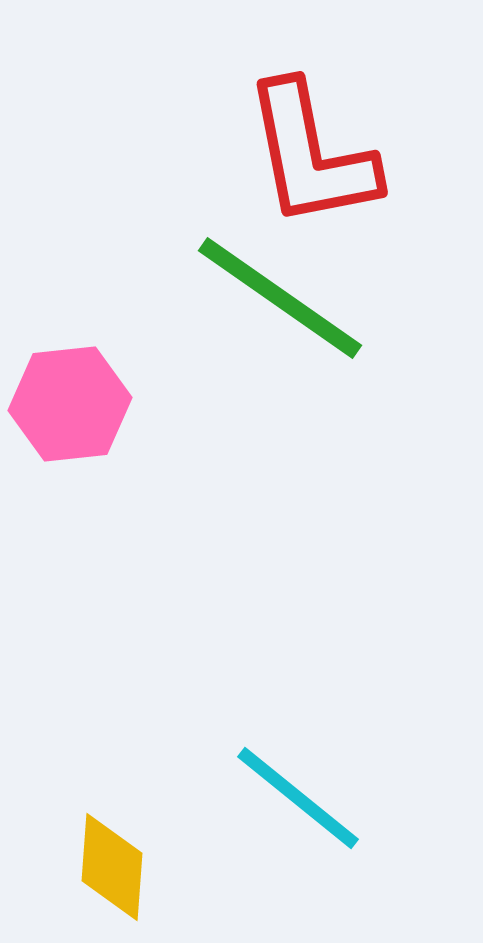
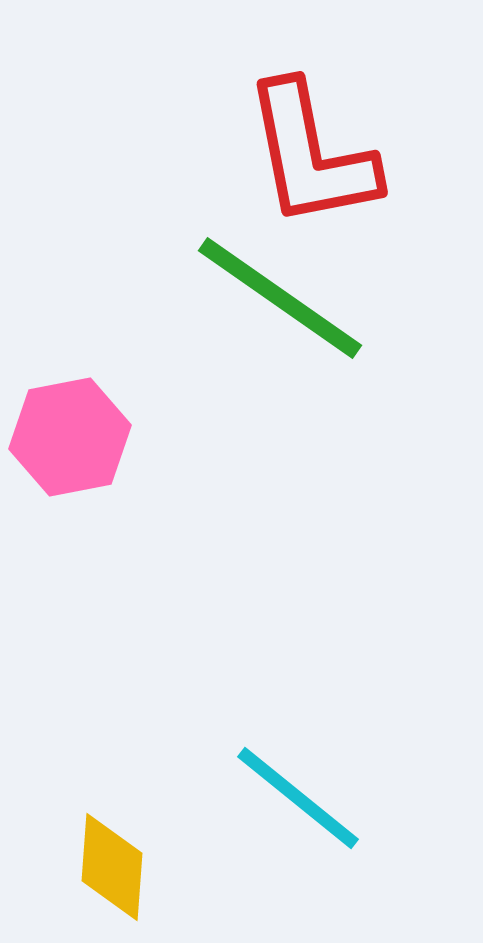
pink hexagon: moved 33 px down; rotated 5 degrees counterclockwise
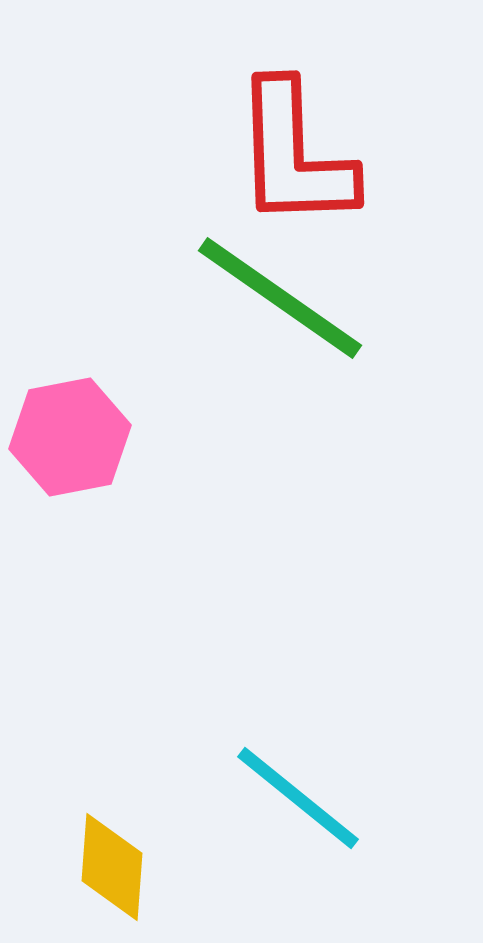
red L-shape: moved 17 px left; rotated 9 degrees clockwise
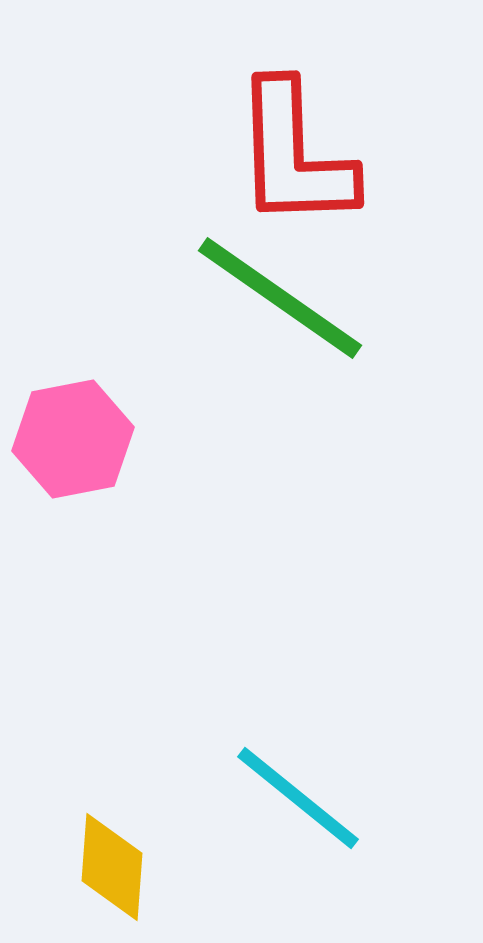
pink hexagon: moved 3 px right, 2 px down
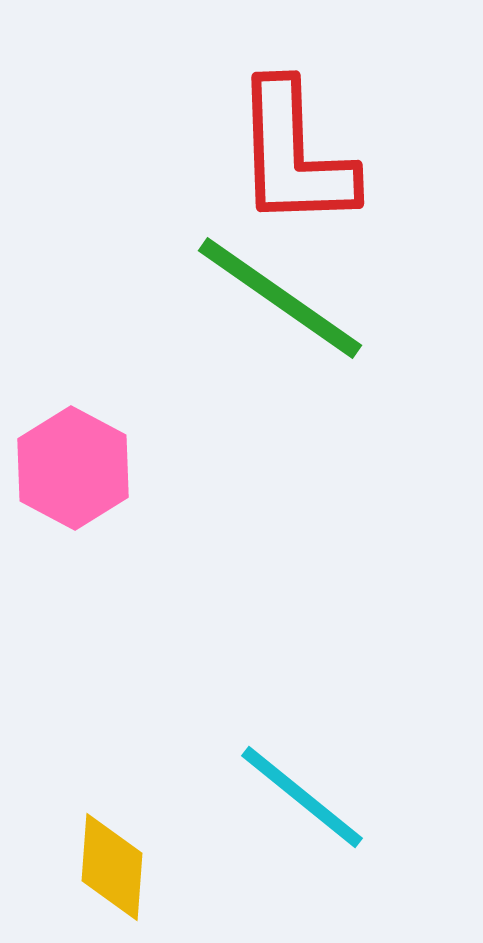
pink hexagon: moved 29 px down; rotated 21 degrees counterclockwise
cyan line: moved 4 px right, 1 px up
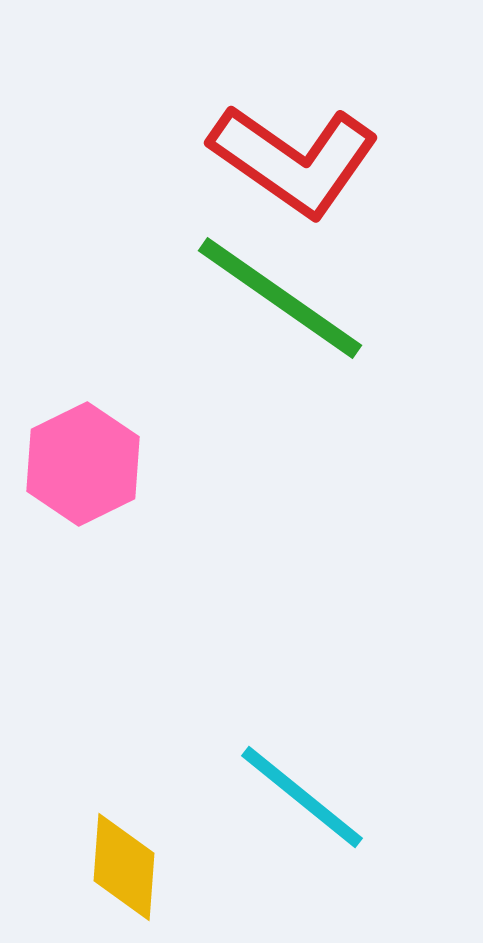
red L-shape: moved 5 px down; rotated 53 degrees counterclockwise
pink hexagon: moved 10 px right, 4 px up; rotated 6 degrees clockwise
yellow diamond: moved 12 px right
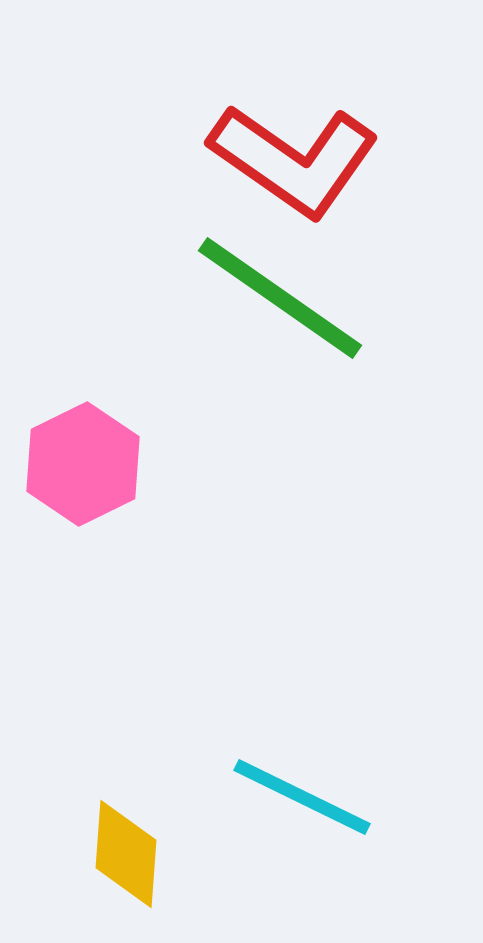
cyan line: rotated 13 degrees counterclockwise
yellow diamond: moved 2 px right, 13 px up
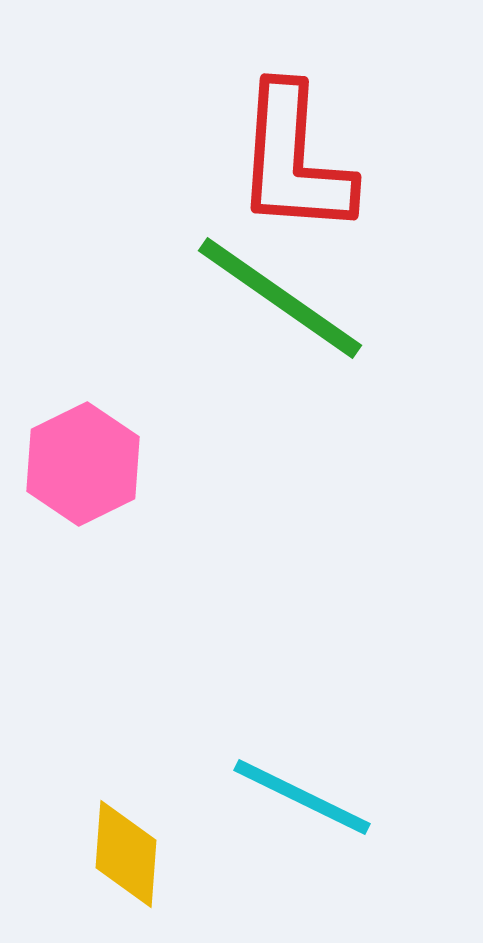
red L-shape: rotated 59 degrees clockwise
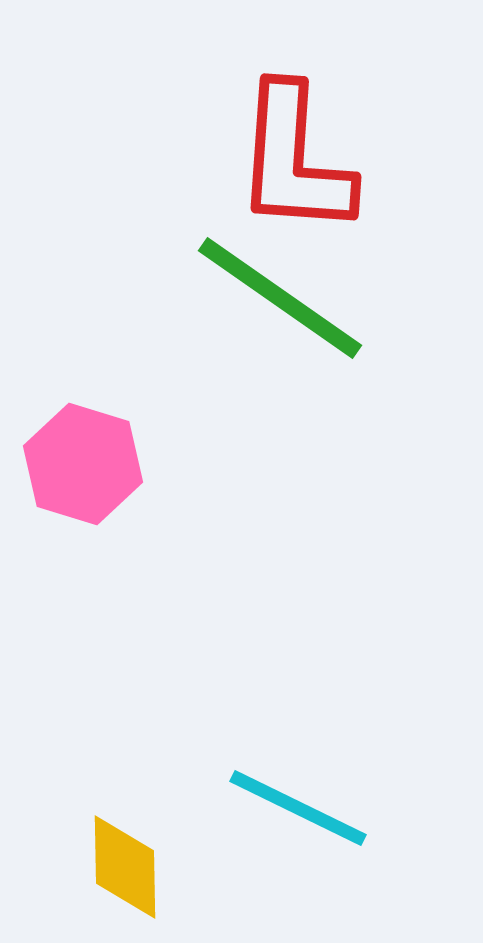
pink hexagon: rotated 17 degrees counterclockwise
cyan line: moved 4 px left, 11 px down
yellow diamond: moved 1 px left, 13 px down; rotated 5 degrees counterclockwise
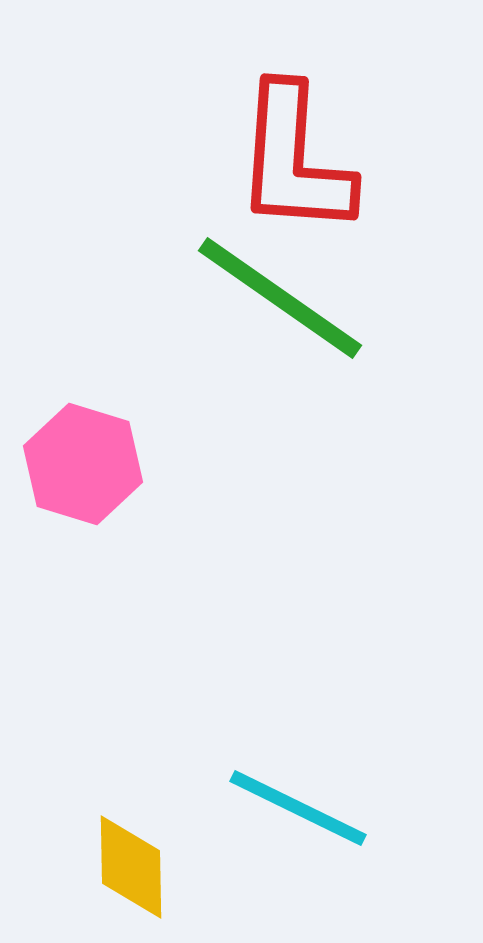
yellow diamond: moved 6 px right
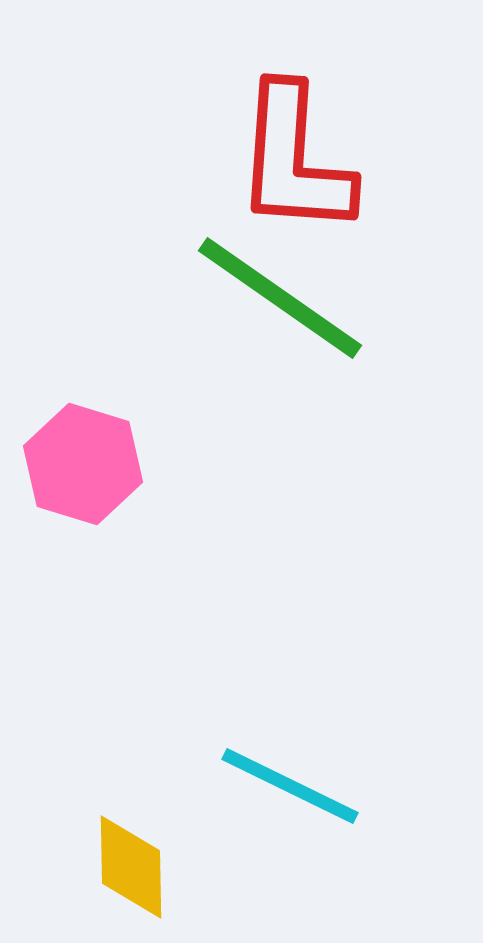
cyan line: moved 8 px left, 22 px up
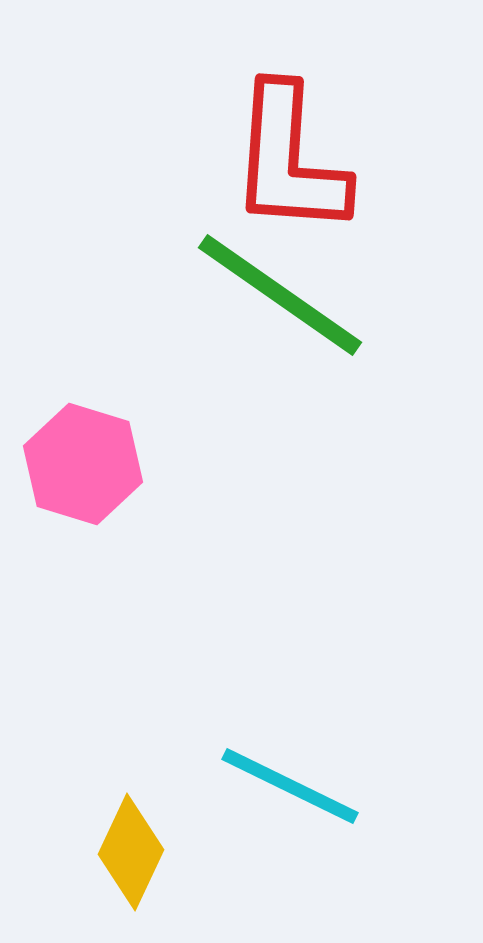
red L-shape: moved 5 px left
green line: moved 3 px up
yellow diamond: moved 15 px up; rotated 26 degrees clockwise
